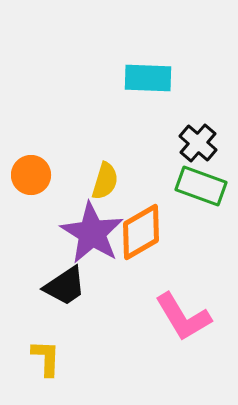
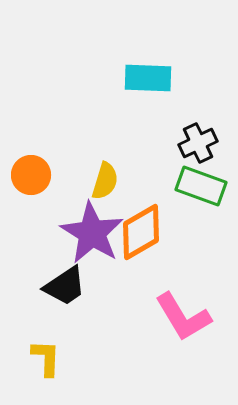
black cross: rotated 24 degrees clockwise
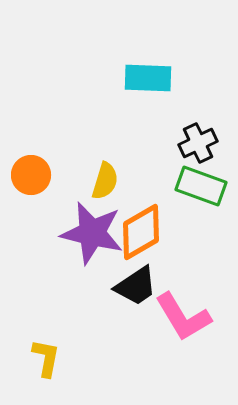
purple star: rotated 18 degrees counterclockwise
black trapezoid: moved 71 px right
yellow L-shape: rotated 9 degrees clockwise
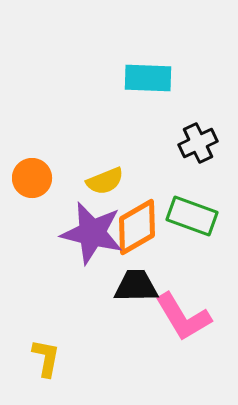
orange circle: moved 1 px right, 3 px down
yellow semicircle: rotated 51 degrees clockwise
green rectangle: moved 9 px left, 30 px down
orange diamond: moved 4 px left, 5 px up
black trapezoid: rotated 147 degrees counterclockwise
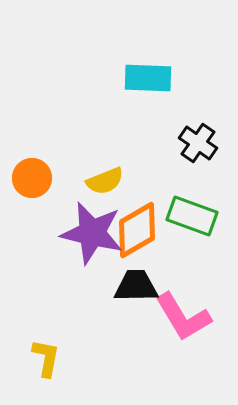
black cross: rotated 30 degrees counterclockwise
orange diamond: moved 3 px down
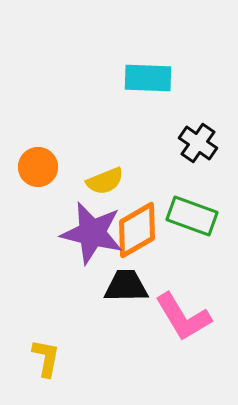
orange circle: moved 6 px right, 11 px up
black trapezoid: moved 10 px left
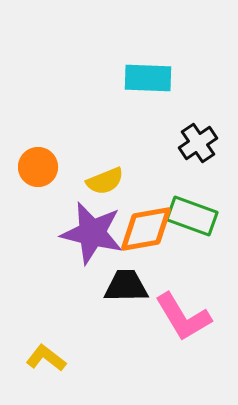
black cross: rotated 21 degrees clockwise
orange diamond: moved 9 px right, 1 px up; rotated 20 degrees clockwise
yellow L-shape: rotated 63 degrees counterclockwise
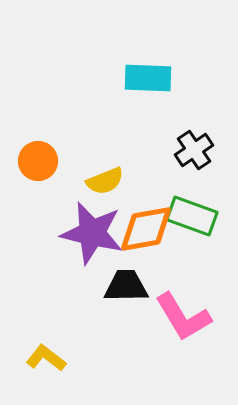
black cross: moved 4 px left, 7 px down
orange circle: moved 6 px up
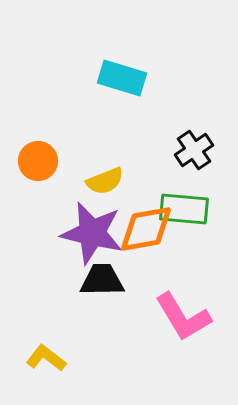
cyan rectangle: moved 26 px left; rotated 15 degrees clockwise
green rectangle: moved 8 px left, 7 px up; rotated 15 degrees counterclockwise
black trapezoid: moved 24 px left, 6 px up
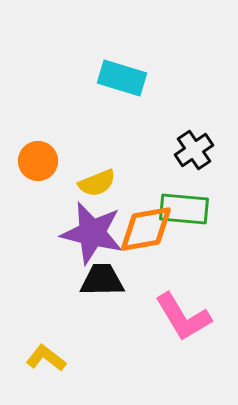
yellow semicircle: moved 8 px left, 2 px down
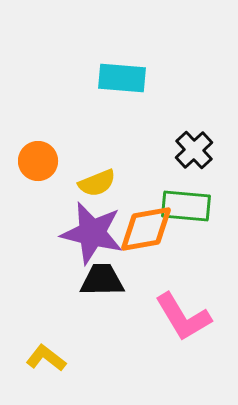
cyan rectangle: rotated 12 degrees counterclockwise
black cross: rotated 9 degrees counterclockwise
green rectangle: moved 2 px right, 3 px up
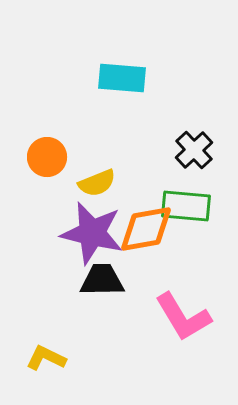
orange circle: moved 9 px right, 4 px up
yellow L-shape: rotated 12 degrees counterclockwise
